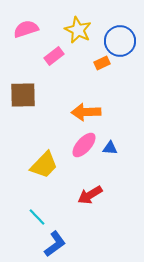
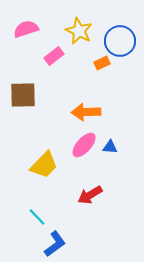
yellow star: moved 1 px right, 1 px down
blue triangle: moved 1 px up
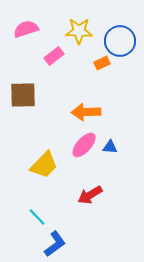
yellow star: rotated 24 degrees counterclockwise
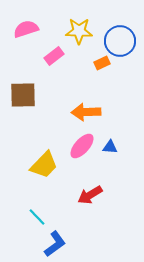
pink ellipse: moved 2 px left, 1 px down
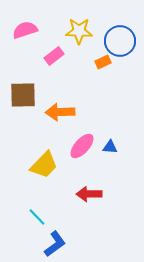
pink semicircle: moved 1 px left, 1 px down
orange rectangle: moved 1 px right, 1 px up
orange arrow: moved 26 px left
red arrow: moved 1 px left, 1 px up; rotated 30 degrees clockwise
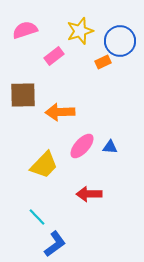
yellow star: moved 1 px right; rotated 20 degrees counterclockwise
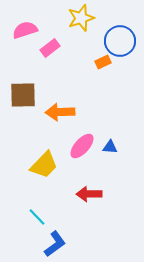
yellow star: moved 1 px right, 13 px up
pink rectangle: moved 4 px left, 8 px up
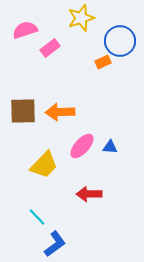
brown square: moved 16 px down
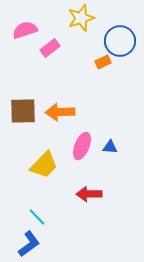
pink ellipse: rotated 20 degrees counterclockwise
blue L-shape: moved 26 px left
